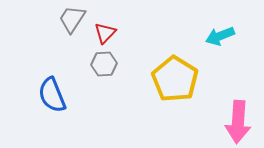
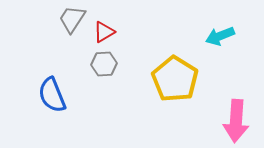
red triangle: moved 1 px left, 1 px up; rotated 15 degrees clockwise
pink arrow: moved 2 px left, 1 px up
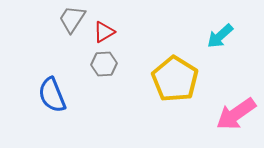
cyan arrow: rotated 20 degrees counterclockwise
pink arrow: moved 7 px up; rotated 51 degrees clockwise
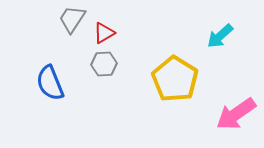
red triangle: moved 1 px down
blue semicircle: moved 2 px left, 12 px up
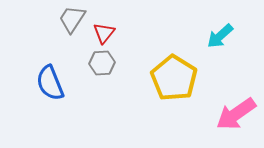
red triangle: rotated 20 degrees counterclockwise
gray hexagon: moved 2 px left, 1 px up
yellow pentagon: moved 1 px left, 1 px up
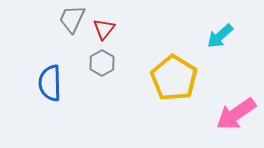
gray trapezoid: rotated 8 degrees counterclockwise
red triangle: moved 4 px up
gray hexagon: rotated 25 degrees counterclockwise
blue semicircle: rotated 21 degrees clockwise
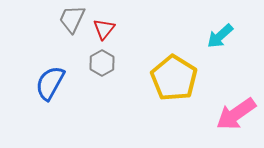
blue semicircle: rotated 30 degrees clockwise
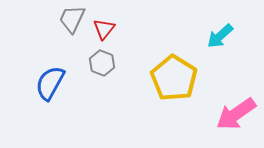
gray hexagon: rotated 10 degrees counterclockwise
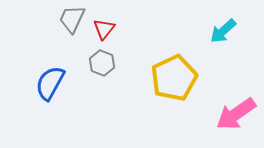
cyan arrow: moved 3 px right, 5 px up
yellow pentagon: rotated 15 degrees clockwise
